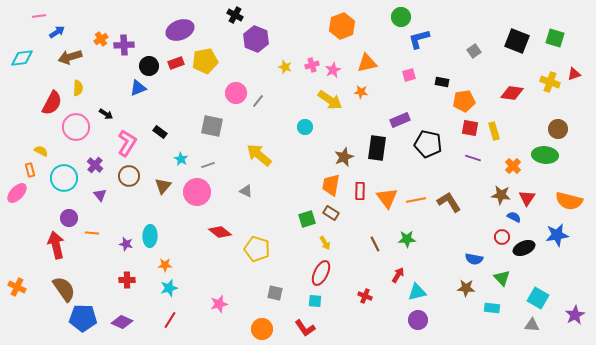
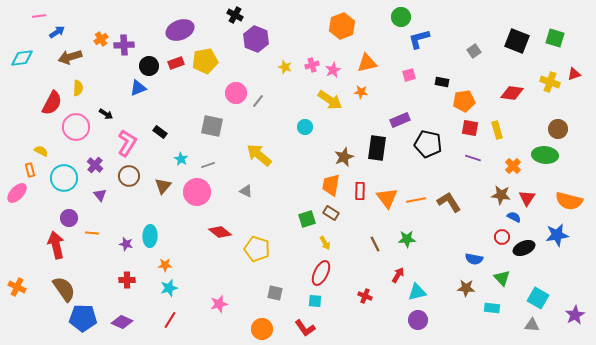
yellow rectangle at (494, 131): moved 3 px right, 1 px up
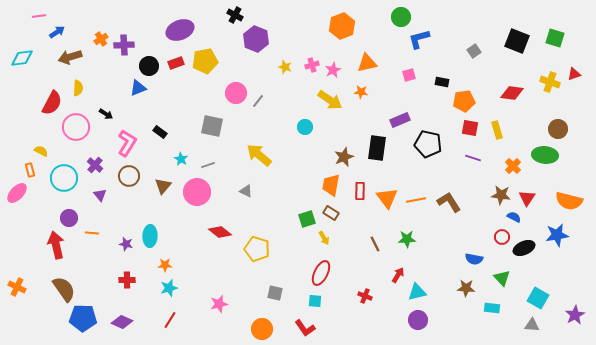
yellow arrow at (325, 243): moved 1 px left, 5 px up
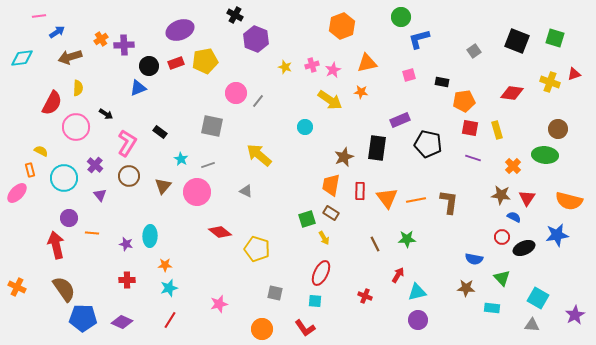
brown L-shape at (449, 202): rotated 40 degrees clockwise
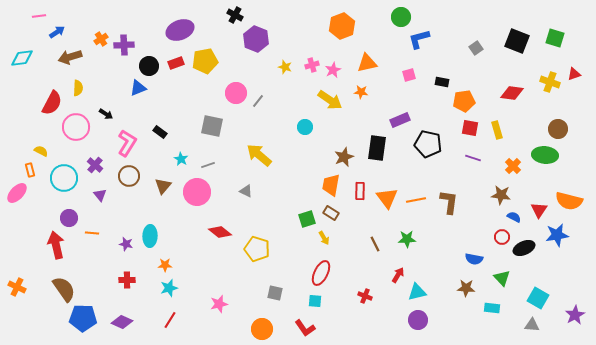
gray square at (474, 51): moved 2 px right, 3 px up
red triangle at (527, 198): moved 12 px right, 12 px down
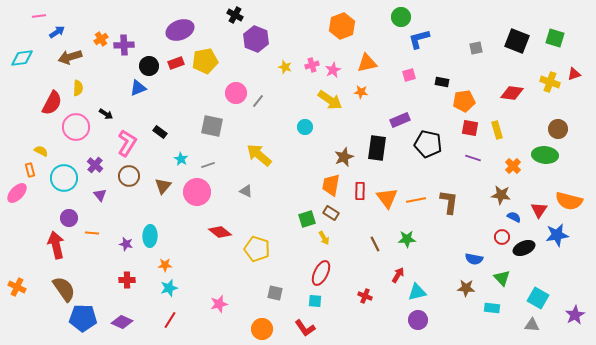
gray square at (476, 48): rotated 24 degrees clockwise
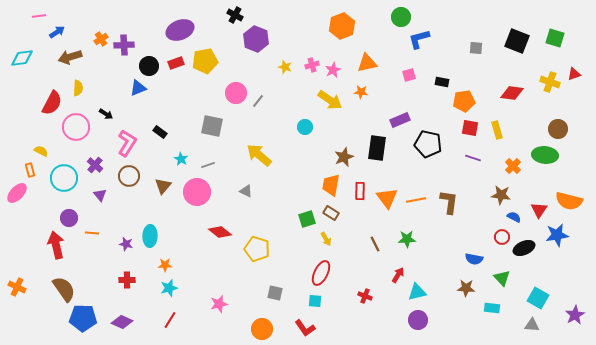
gray square at (476, 48): rotated 16 degrees clockwise
yellow arrow at (324, 238): moved 2 px right, 1 px down
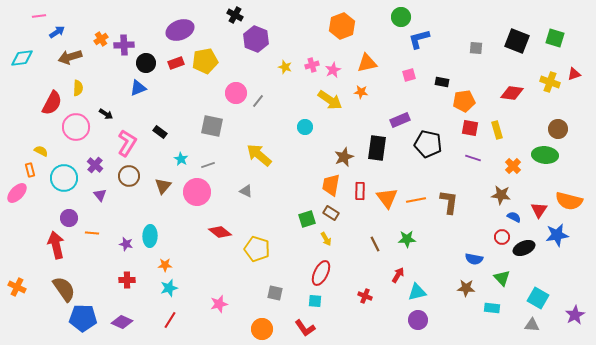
black circle at (149, 66): moved 3 px left, 3 px up
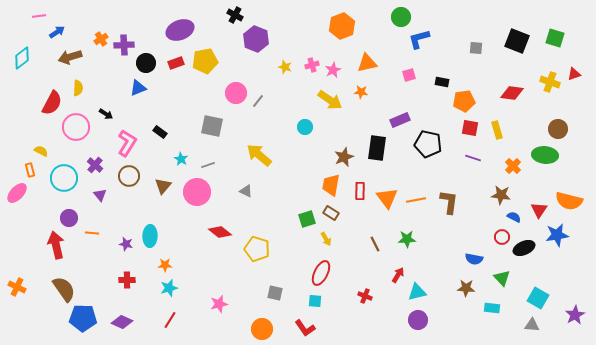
cyan diamond at (22, 58): rotated 30 degrees counterclockwise
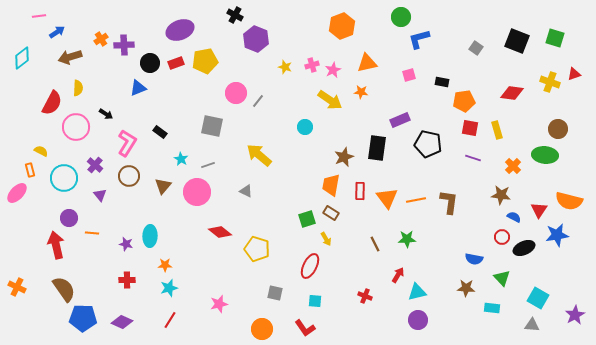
gray square at (476, 48): rotated 32 degrees clockwise
black circle at (146, 63): moved 4 px right
red ellipse at (321, 273): moved 11 px left, 7 px up
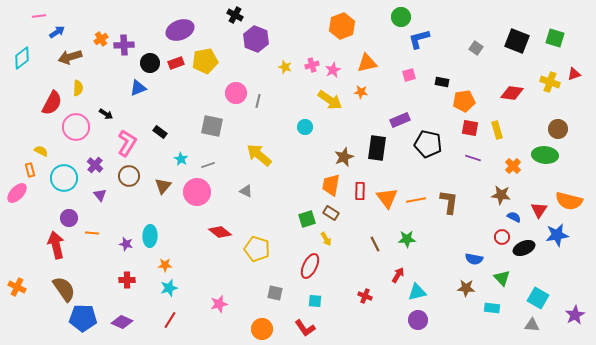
gray line at (258, 101): rotated 24 degrees counterclockwise
